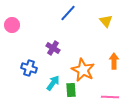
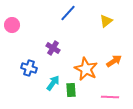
yellow triangle: rotated 32 degrees clockwise
orange arrow: rotated 56 degrees clockwise
orange star: moved 3 px right, 1 px up
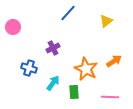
pink circle: moved 1 px right, 2 px down
purple cross: rotated 32 degrees clockwise
green rectangle: moved 3 px right, 2 px down
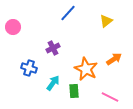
orange arrow: moved 2 px up
green rectangle: moved 1 px up
pink line: rotated 24 degrees clockwise
